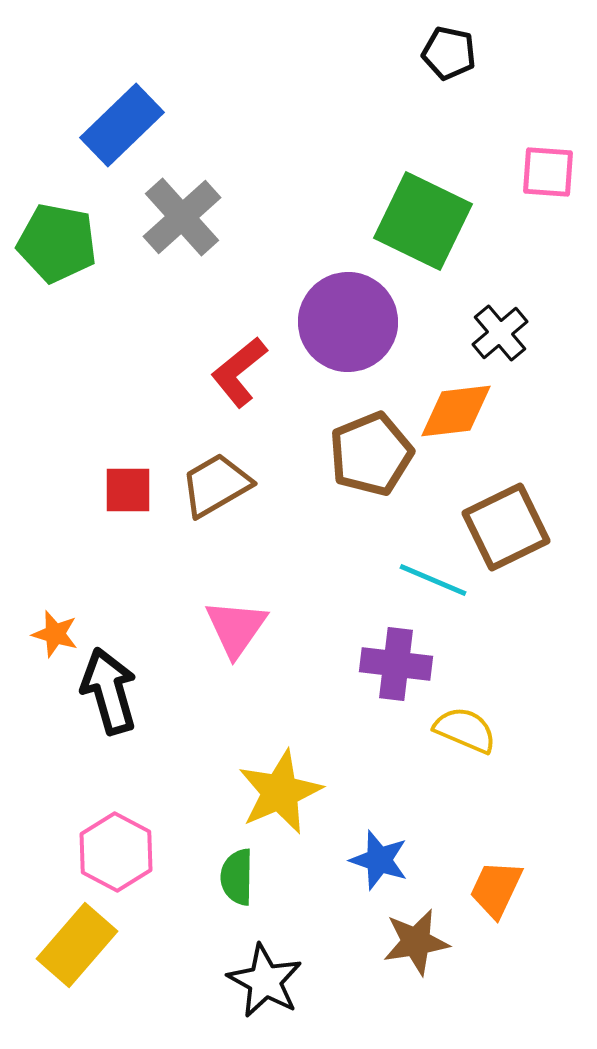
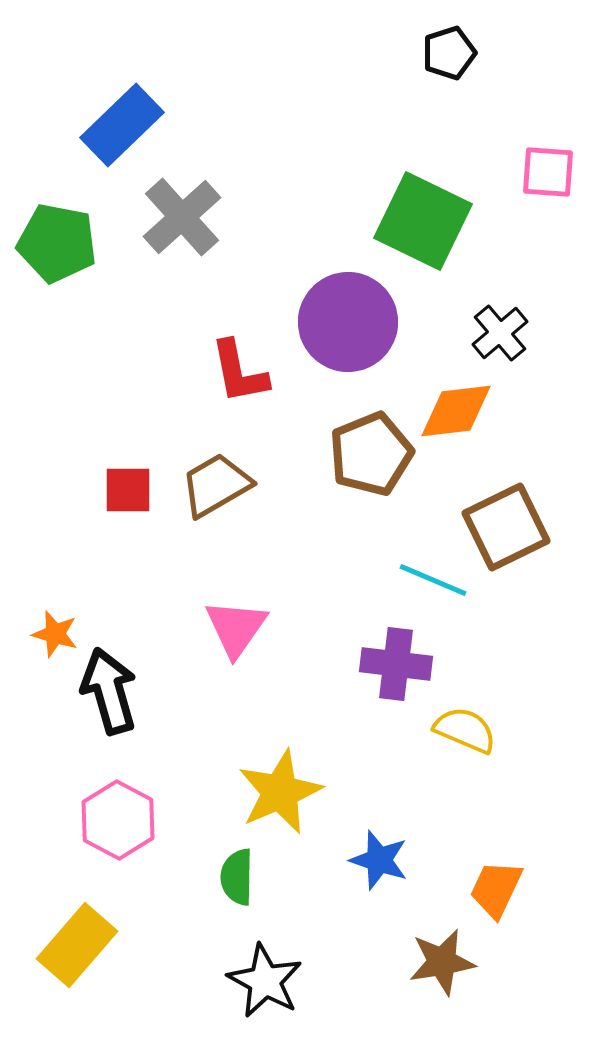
black pentagon: rotated 30 degrees counterclockwise
red L-shape: rotated 62 degrees counterclockwise
pink hexagon: moved 2 px right, 32 px up
brown star: moved 26 px right, 20 px down
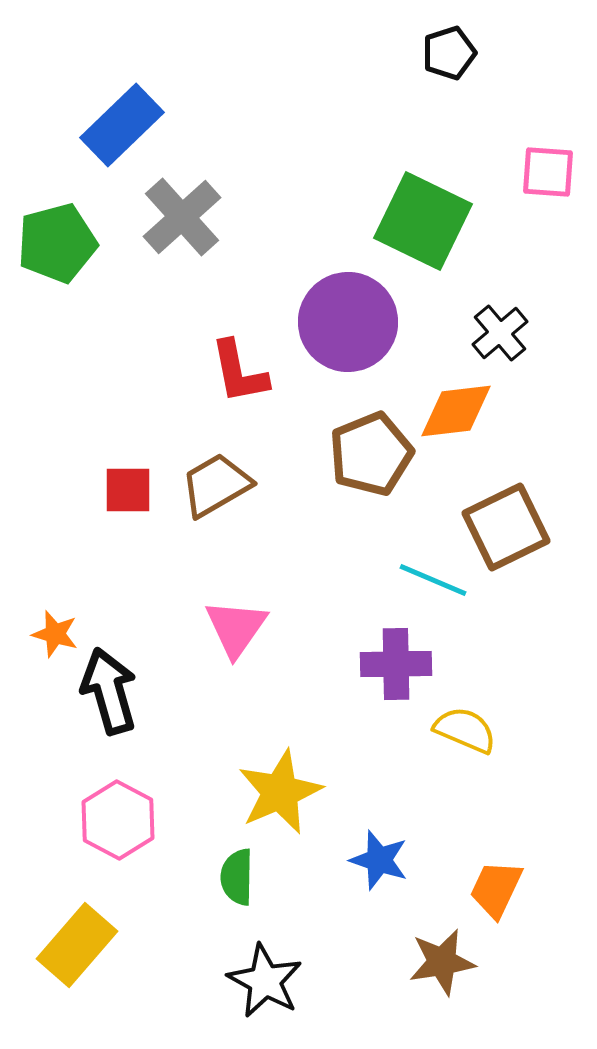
green pentagon: rotated 26 degrees counterclockwise
purple cross: rotated 8 degrees counterclockwise
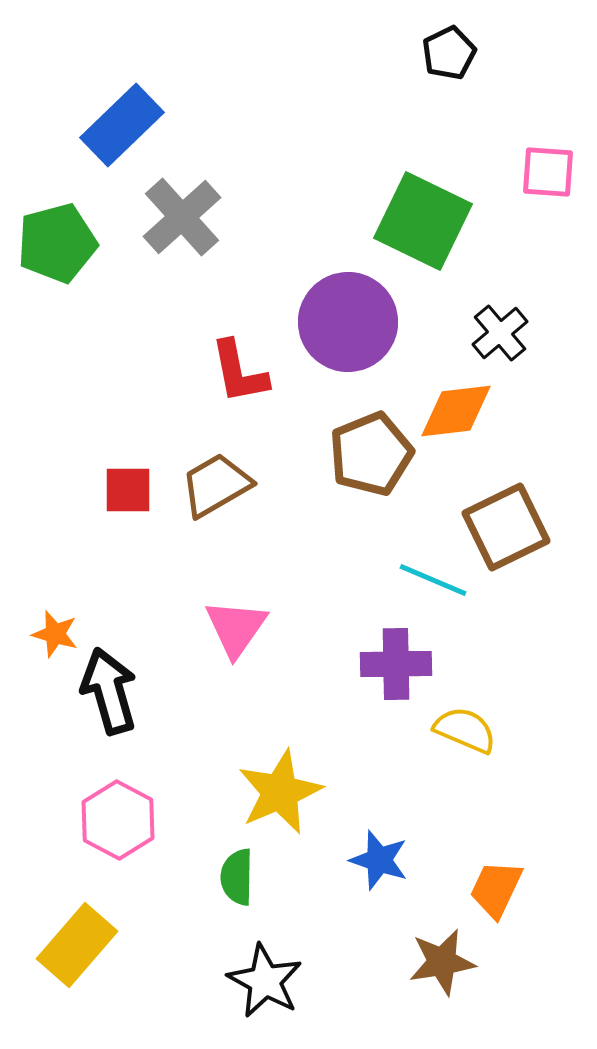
black pentagon: rotated 8 degrees counterclockwise
